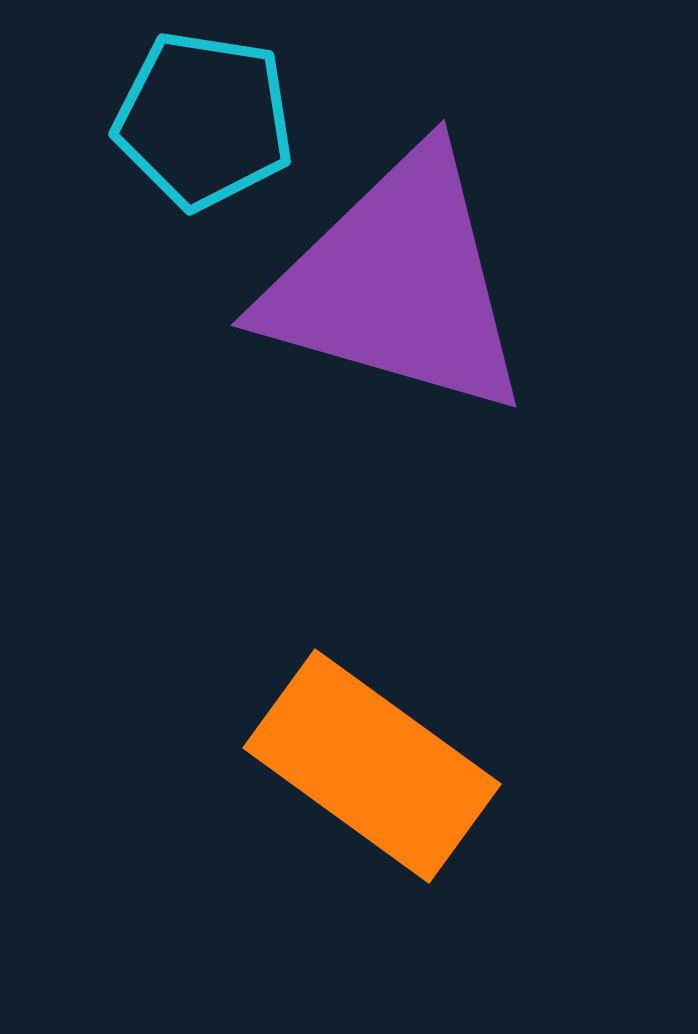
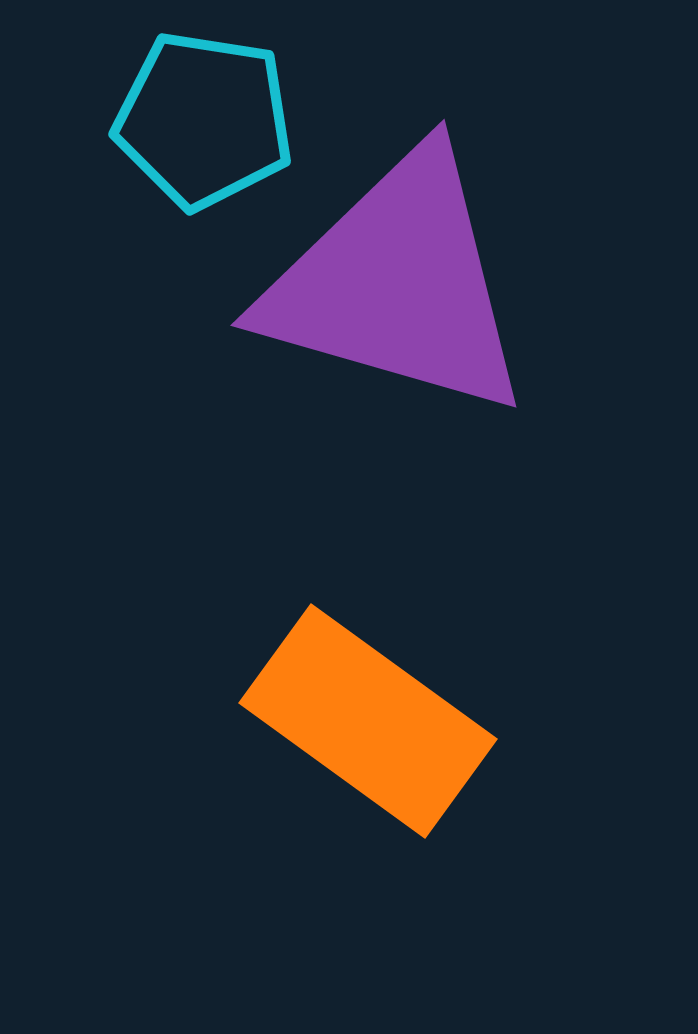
orange rectangle: moved 4 px left, 45 px up
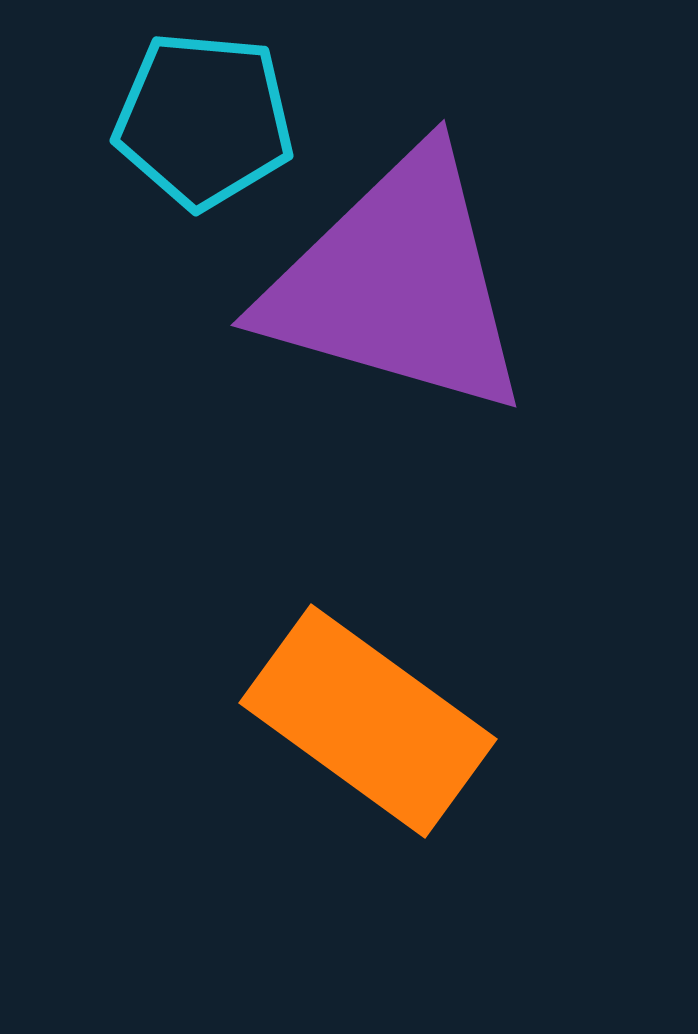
cyan pentagon: rotated 4 degrees counterclockwise
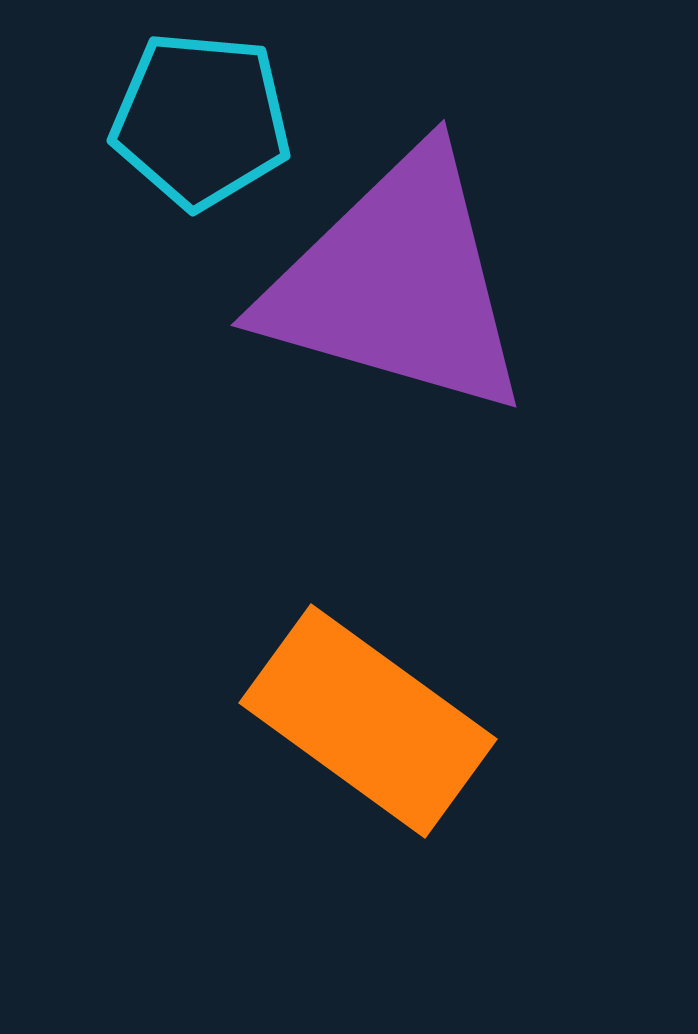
cyan pentagon: moved 3 px left
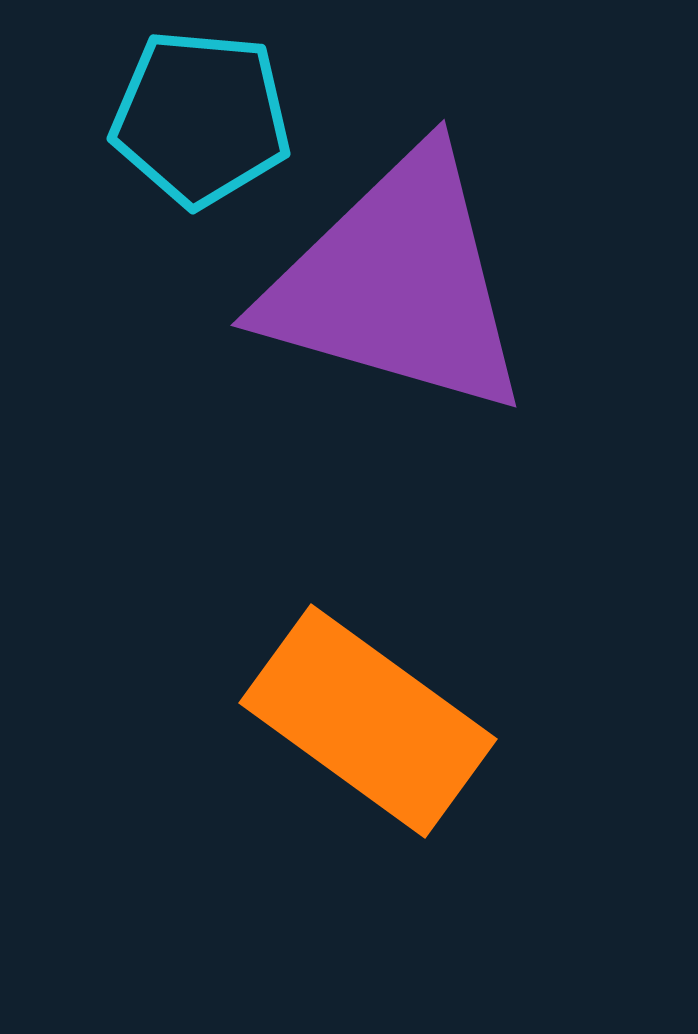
cyan pentagon: moved 2 px up
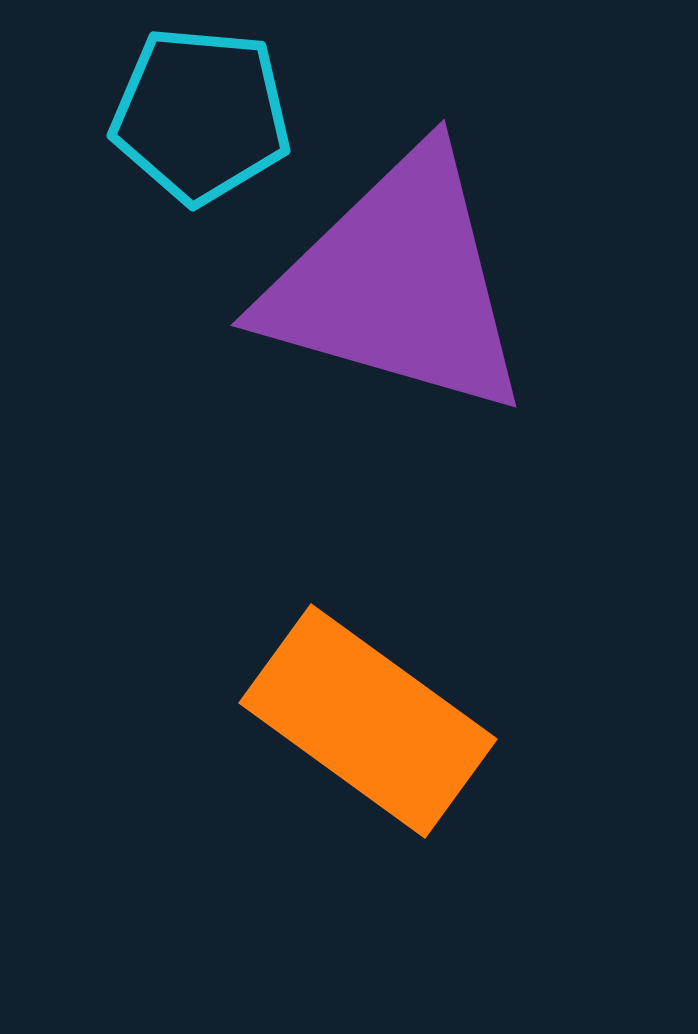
cyan pentagon: moved 3 px up
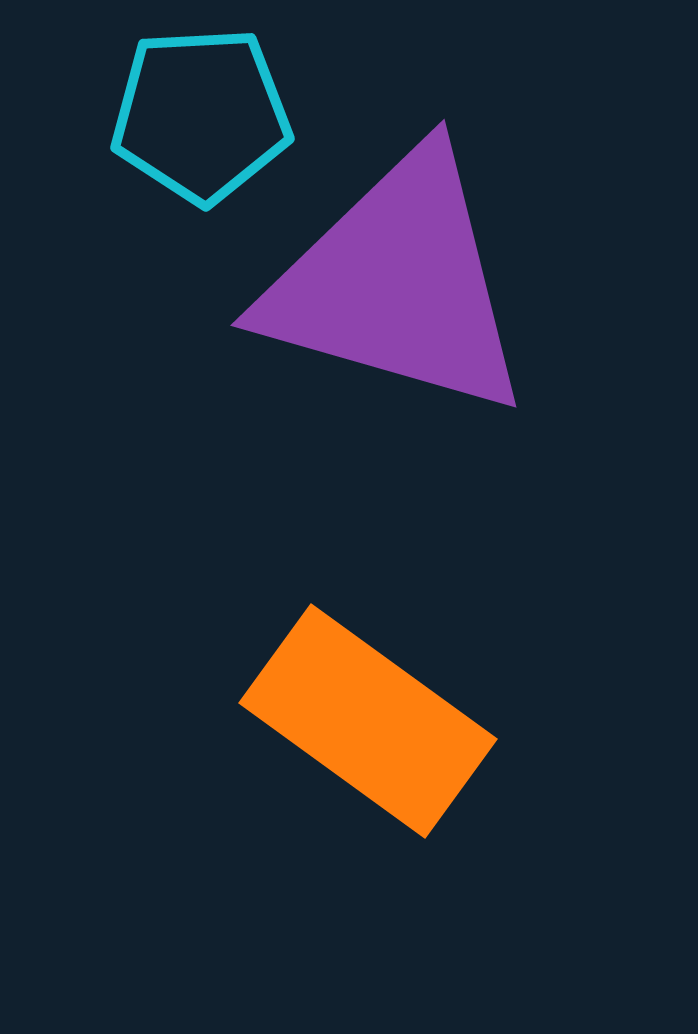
cyan pentagon: rotated 8 degrees counterclockwise
